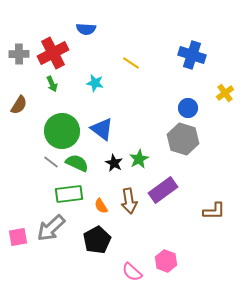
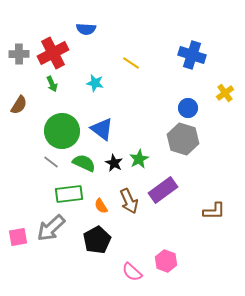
green semicircle: moved 7 px right
brown arrow: rotated 15 degrees counterclockwise
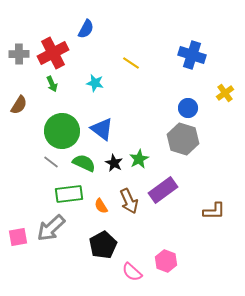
blue semicircle: rotated 66 degrees counterclockwise
black pentagon: moved 6 px right, 5 px down
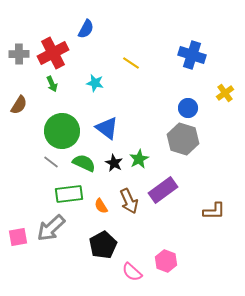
blue triangle: moved 5 px right, 1 px up
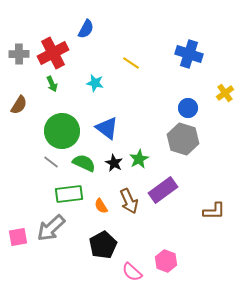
blue cross: moved 3 px left, 1 px up
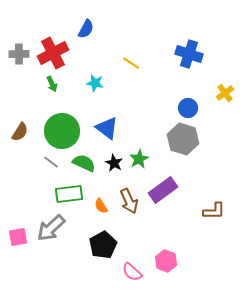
brown semicircle: moved 1 px right, 27 px down
